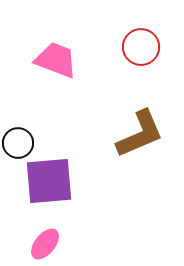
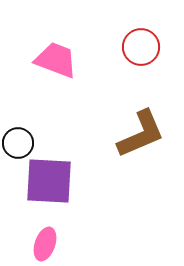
brown L-shape: moved 1 px right
purple square: rotated 8 degrees clockwise
pink ellipse: rotated 20 degrees counterclockwise
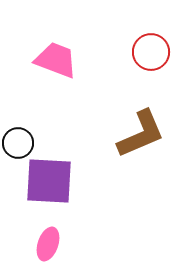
red circle: moved 10 px right, 5 px down
pink ellipse: moved 3 px right
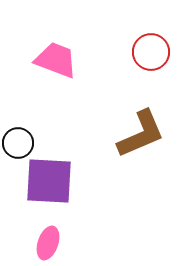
pink ellipse: moved 1 px up
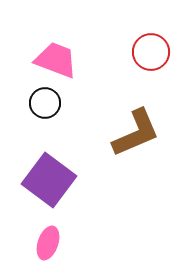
brown L-shape: moved 5 px left, 1 px up
black circle: moved 27 px right, 40 px up
purple square: moved 1 px up; rotated 34 degrees clockwise
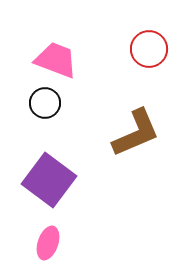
red circle: moved 2 px left, 3 px up
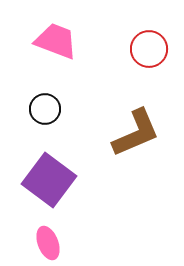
pink trapezoid: moved 19 px up
black circle: moved 6 px down
pink ellipse: rotated 40 degrees counterclockwise
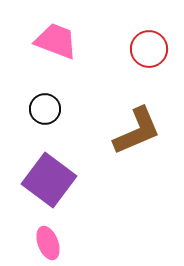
brown L-shape: moved 1 px right, 2 px up
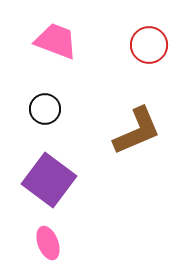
red circle: moved 4 px up
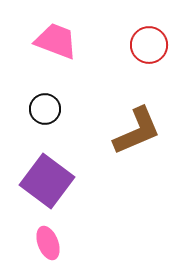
purple square: moved 2 px left, 1 px down
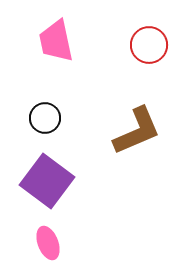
pink trapezoid: rotated 123 degrees counterclockwise
black circle: moved 9 px down
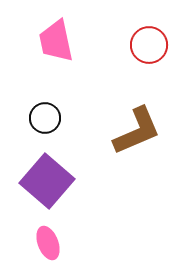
purple square: rotated 4 degrees clockwise
